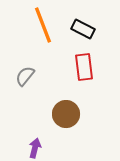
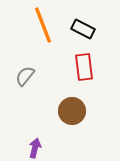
brown circle: moved 6 px right, 3 px up
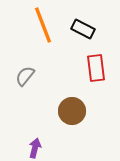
red rectangle: moved 12 px right, 1 px down
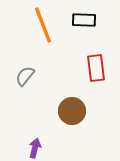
black rectangle: moved 1 px right, 9 px up; rotated 25 degrees counterclockwise
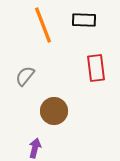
brown circle: moved 18 px left
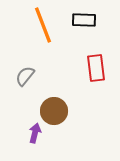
purple arrow: moved 15 px up
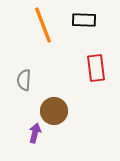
gray semicircle: moved 1 px left, 4 px down; rotated 35 degrees counterclockwise
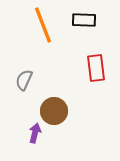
gray semicircle: rotated 20 degrees clockwise
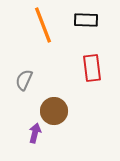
black rectangle: moved 2 px right
red rectangle: moved 4 px left
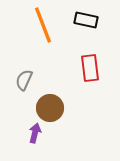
black rectangle: rotated 10 degrees clockwise
red rectangle: moved 2 px left
brown circle: moved 4 px left, 3 px up
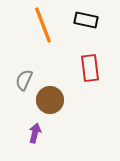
brown circle: moved 8 px up
